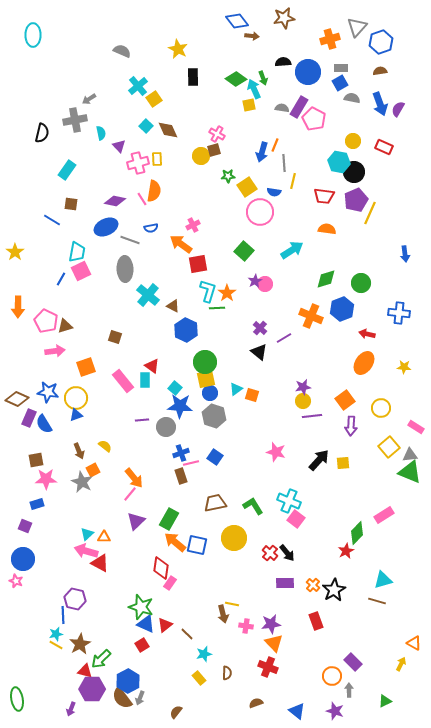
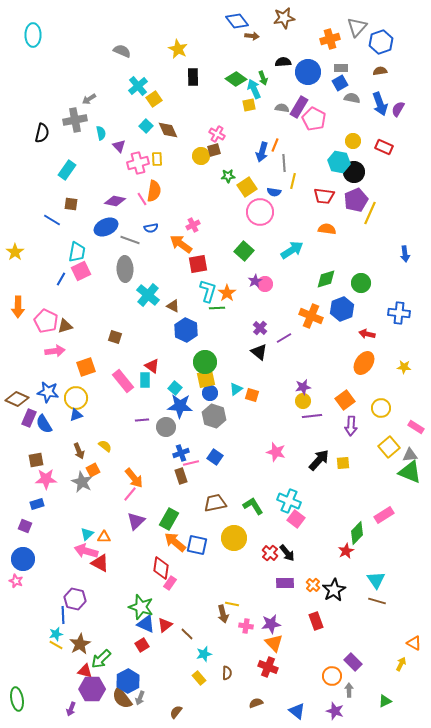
cyan triangle at (383, 580): moved 7 px left; rotated 48 degrees counterclockwise
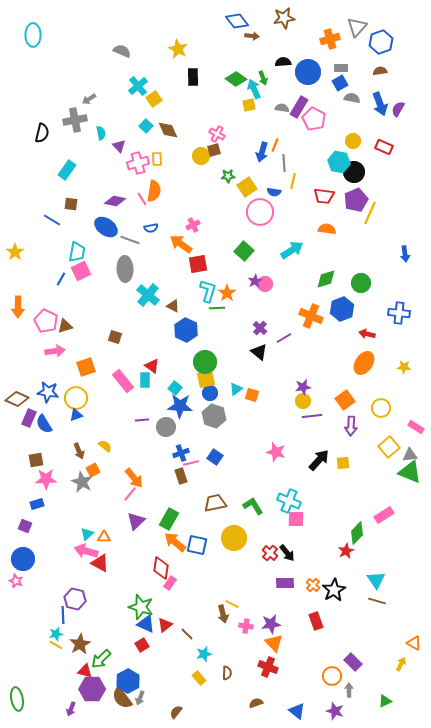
blue ellipse at (106, 227): rotated 60 degrees clockwise
pink square at (296, 519): rotated 36 degrees counterclockwise
yellow line at (232, 604): rotated 16 degrees clockwise
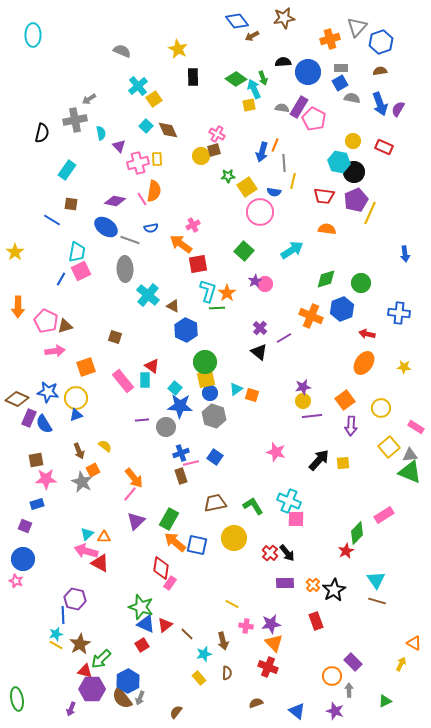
brown arrow at (252, 36): rotated 144 degrees clockwise
brown arrow at (223, 614): moved 27 px down
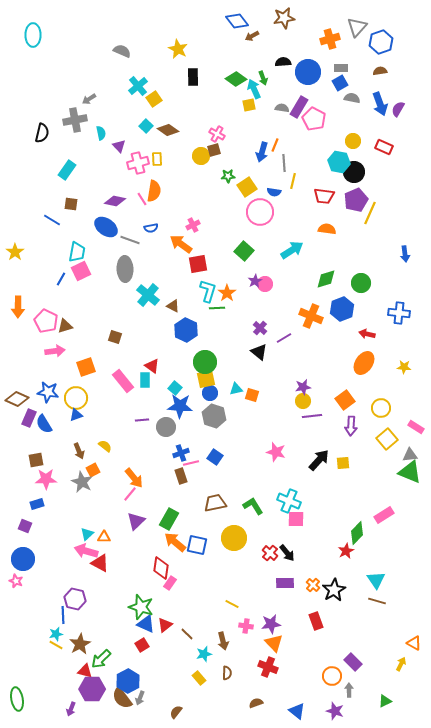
brown diamond at (168, 130): rotated 30 degrees counterclockwise
cyan triangle at (236, 389): rotated 24 degrees clockwise
yellow square at (389, 447): moved 2 px left, 8 px up
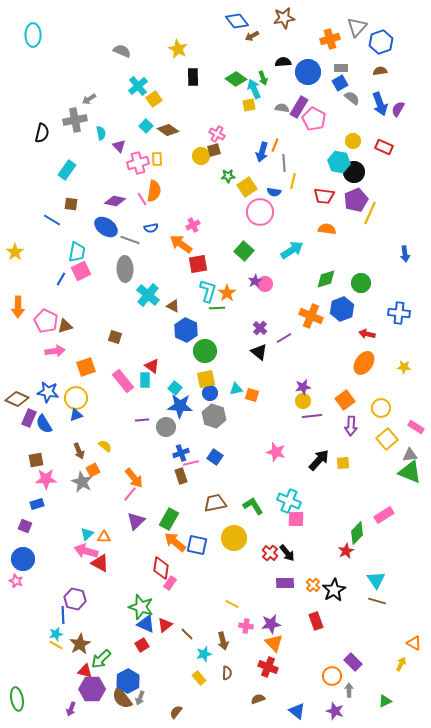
gray semicircle at (352, 98): rotated 28 degrees clockwise
green circle at (205, 362): moved 11 px up
brown semicircle at (256, 703): moved 2 px right, 4 px up
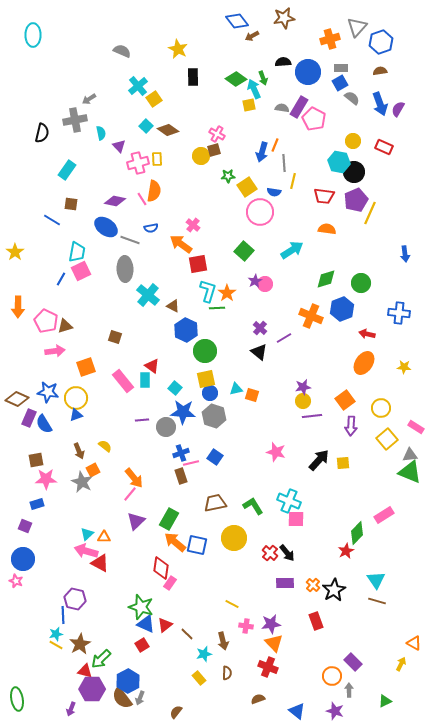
pink cross at (193, 225): rotated 24 degrees counterclockwise
blue star at (180, 406): moved 3 px right, 6 px down
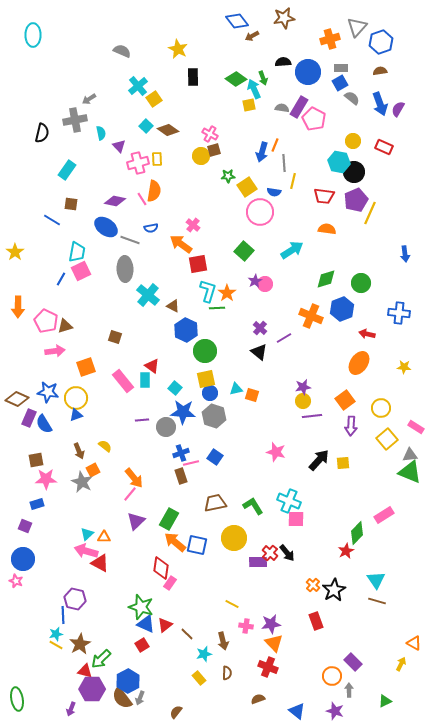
pink cross at (217, 134): moved 7 px left
orange ellipse at (364, 363): moved 5 px left
purple rectangle at (285, 583): moved 27 px left, 21 px up
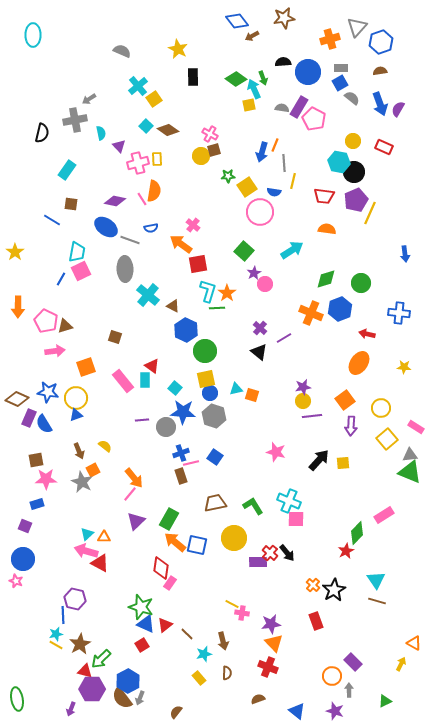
purple star at (255, 281): moved 1 px left, 8 px up
blue hexagon at (342, 309): moved 2 px left
orange cross at (311, 316): moved 3 px up
pink cross at (246, 626): moved 4 px left, 13 px up
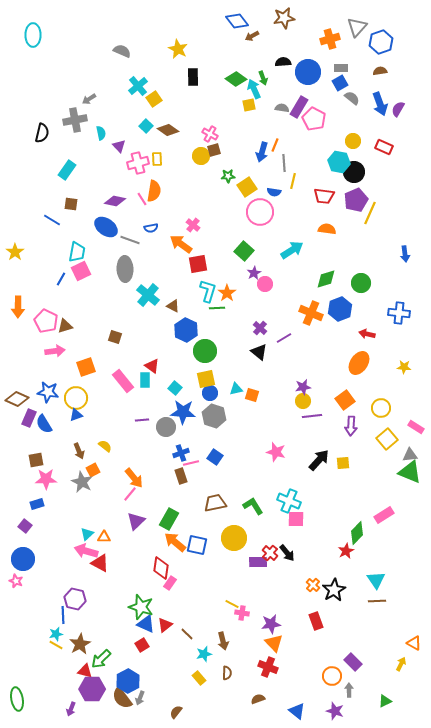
purple square at (25, 526): rotated 16 degrees clockwise
brown line at (377, 601): rotated 18 degrees counterclockwise
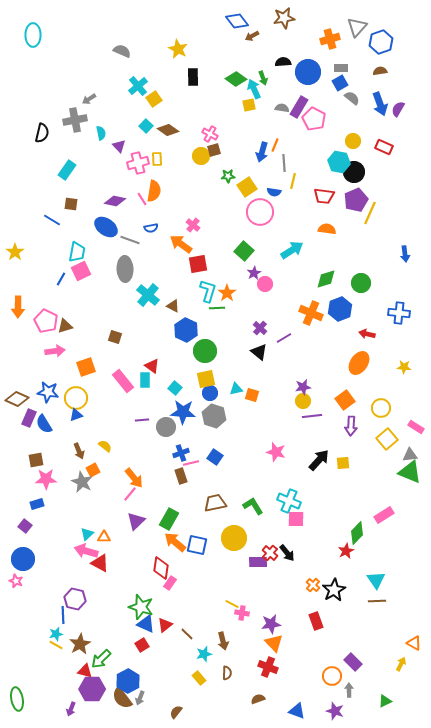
blue triangle at (297, 711): rotated 18 degrees counterclockwise
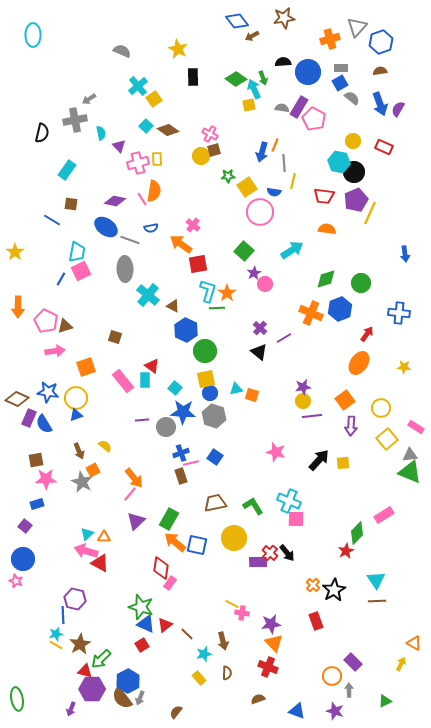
red arrow at (367, 334): rotated 112 degrees clockwise
